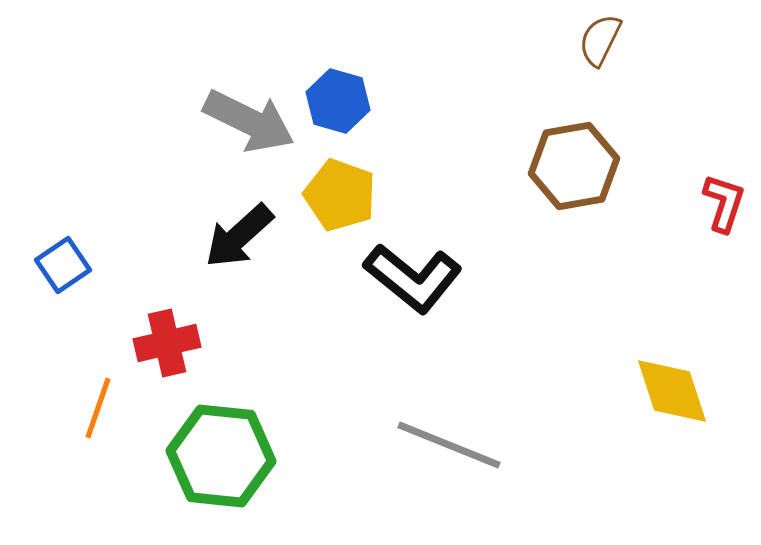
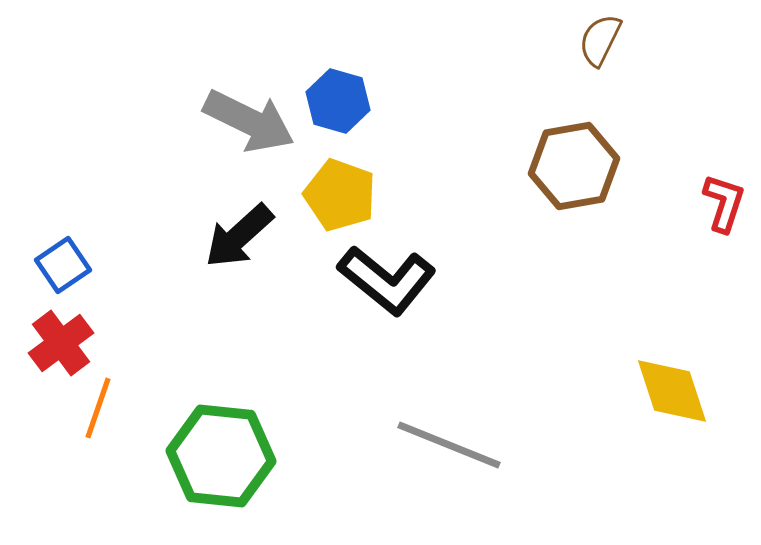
black L-shape: moved 26 px left, 2 px down
red cross: moved 106 px left; rotated 24 degrees counterclockwise
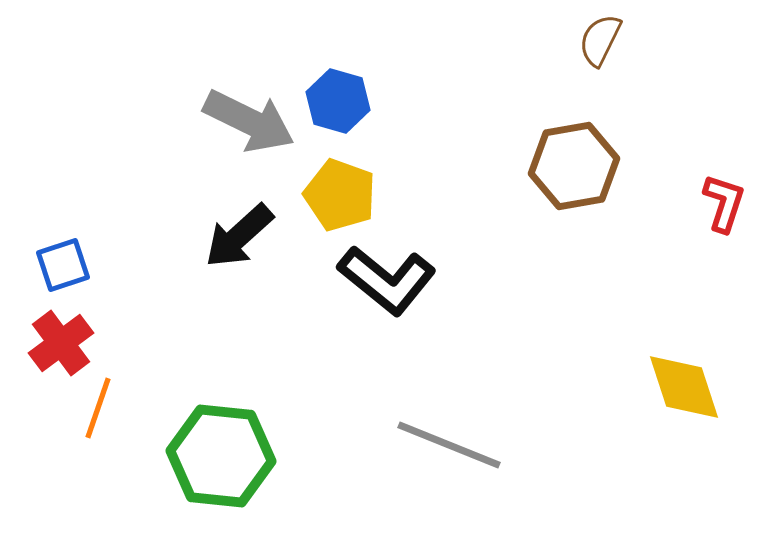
blue square: rotated 16 degrees clockwise
yellow diamond: moved 12 px right, 4 px up
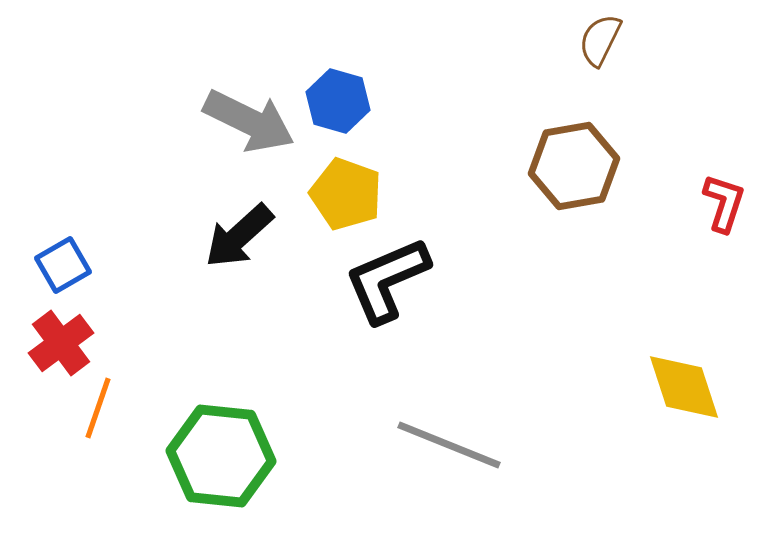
yellow pentagon: moved 6 px right, 1 px up
blue square: rotated 12 degrees counterclockwise
black L-shape: rotated 118 degrees clockwise
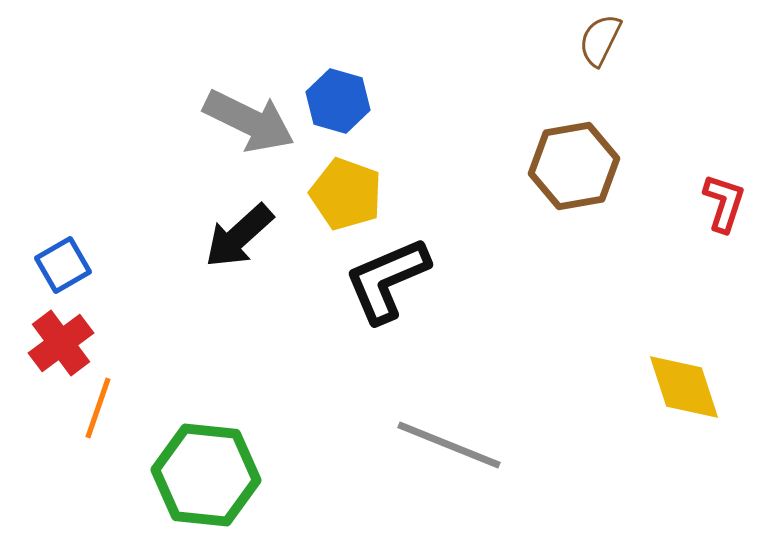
green hexagon: moved 15 px left, 19 px down
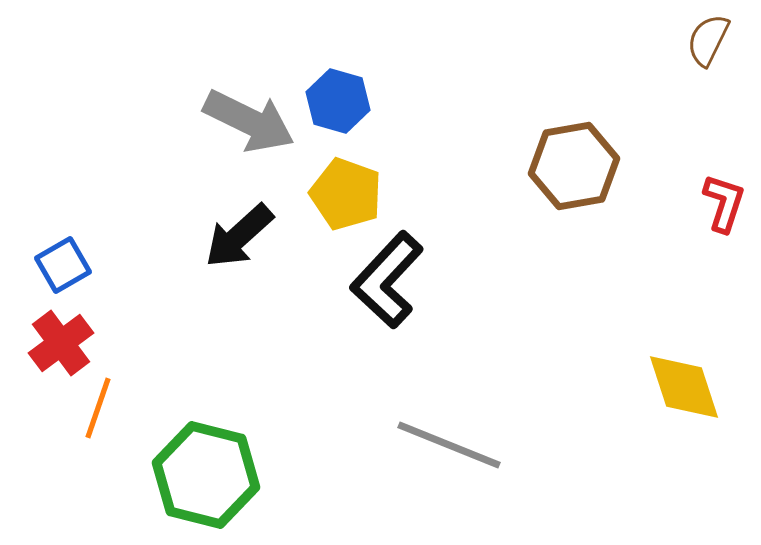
brown semicircle: moved 108 px right
black L-shape: rotated 24 degrees counterclockwise
green hexagon: rotated 8 degrees clockwise
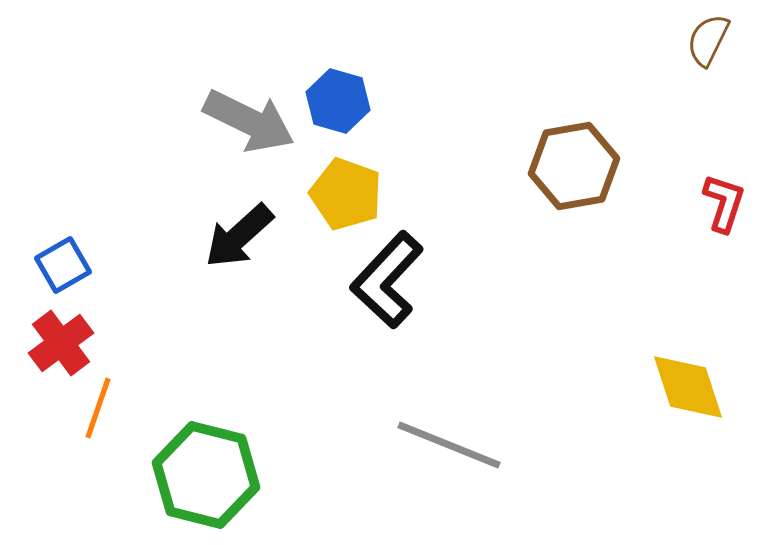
yellow diamond: moved 4 px right
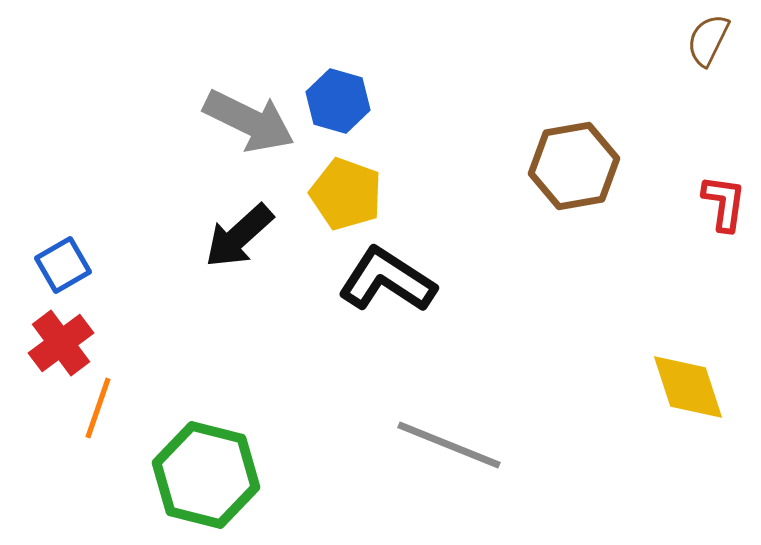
red L-shape: rotated 10 degrees counterclockwise
black L-shape: rotated 80 degrees clockwise
